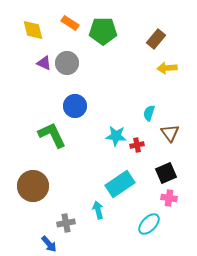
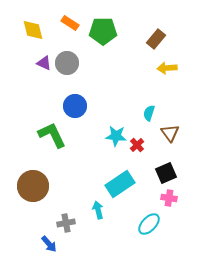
red cross: rotated 32 degrees counterclockwise
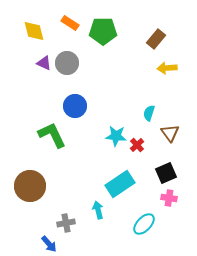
yellow diamond: moved 1 px right, 1 px down
brown circle: moved 3 px left
cyan ellipse: moved 5 px left
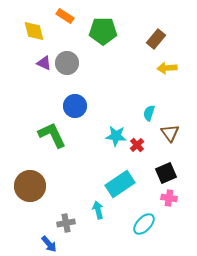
orange rectangle: moved 5 px left, 7 px up
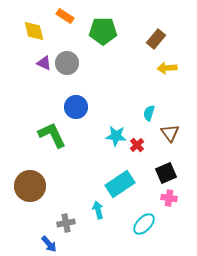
blue circle: moved 1 px right, 1 px down
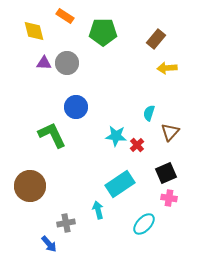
green pentagon: moved 1 px down
purple triangle: rotated 21 degrees counterclockwise
brown triangle: moved 1 px up; rotated 18 degrees clockwise
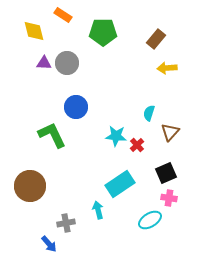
orange rectangle: moved 2 px left, 1 px up
cyan ellipse: moved 6 px right, 4 px up; rotated 15 degrees clockwise
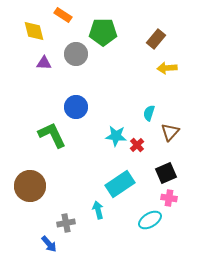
gray circle: moved 9 px right, 9 px up
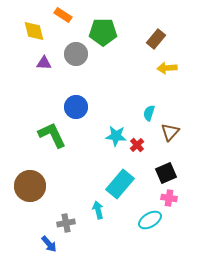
cyan rectangle: rotated 16 degrees counterclockwise
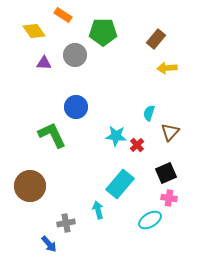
yellow diamond: rotated 20 degrees counterclockwise
gray circle: moved 1 px left, 1 px down
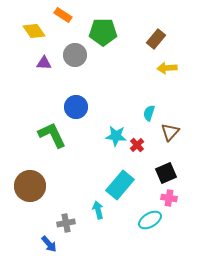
cyan rectangle: moved 1 px down
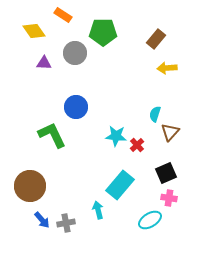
gray circle: moved 2 px up
cyan semicircle: moved 6 px right, 1 px down
blue arrow: moved 7 px left, 24 px up
